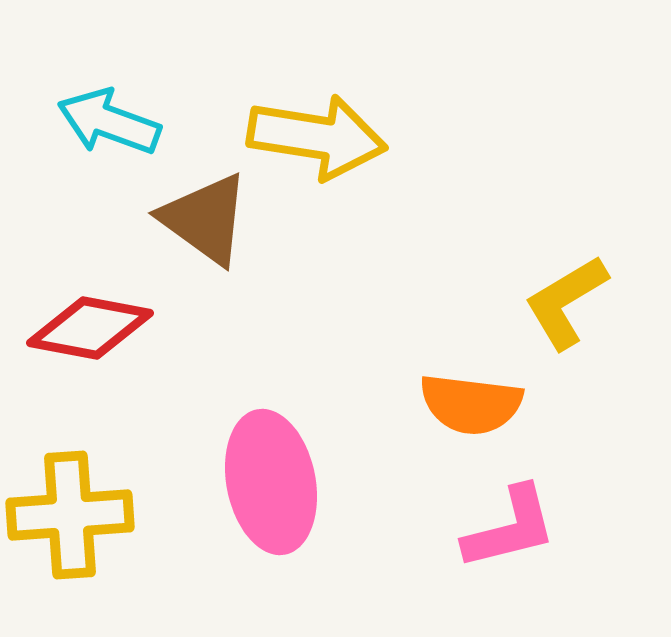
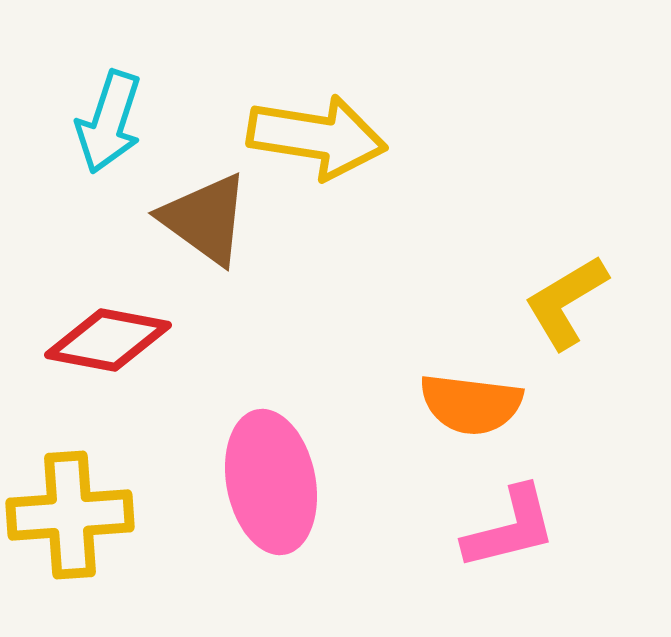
cyan arrow: rotated 92 degrees counterclockwise
red diamond: moved 18 px right, 12 px down
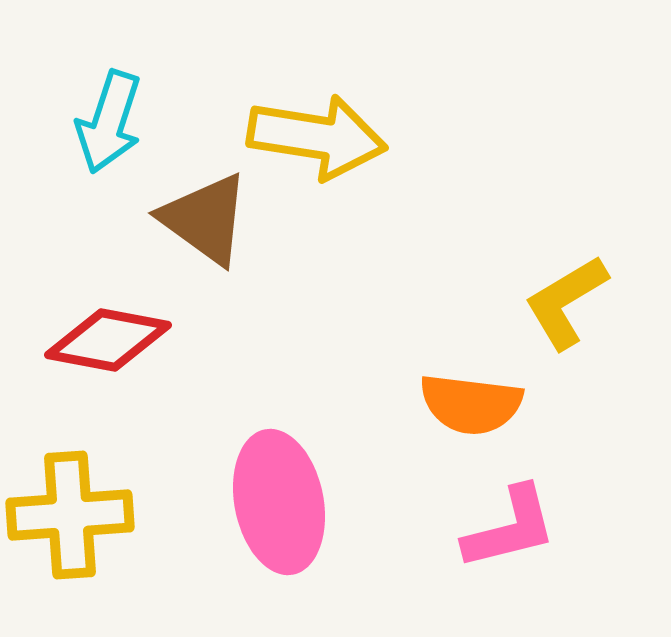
pink ellipse: moved 8 px right, 20 px down
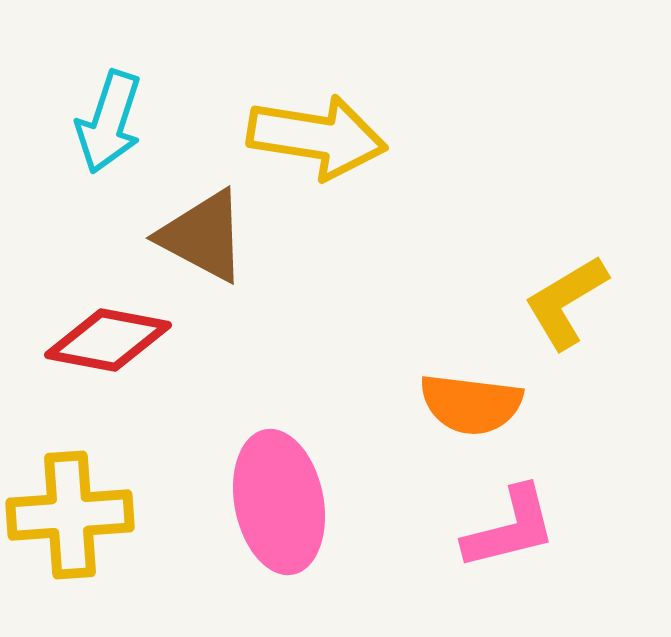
brown triangle: moved 2 px left, 17 px down; rotated 8 degrees counterclockwise
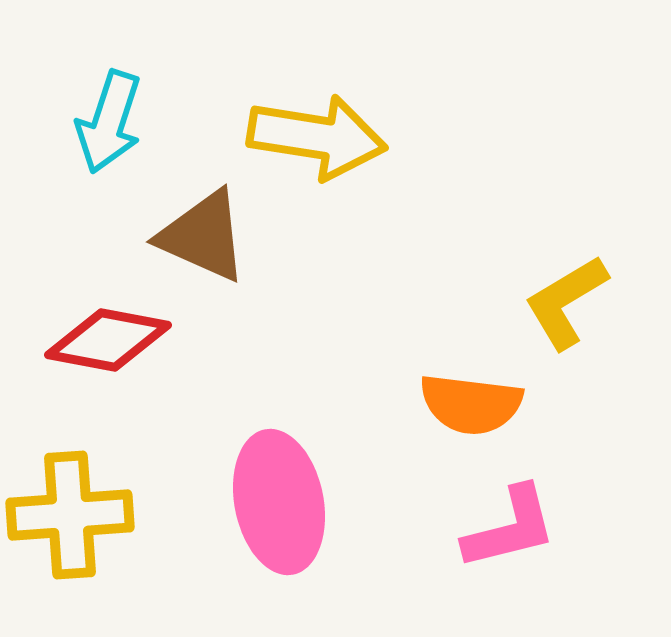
brown triangle: rotated 4 degrees counterclockwise
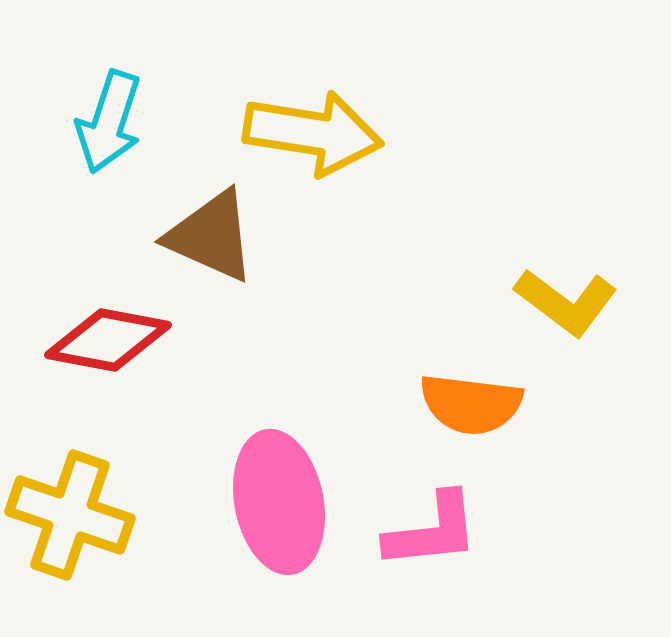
yellow arrow: moved 4 px left, 4 px up
brown triangle: moved 8 px right
yellow L-shape: rotated 112 degrees counterclockwise
yellow cross: rotated 23 degrees clockwise
pink L-shape: moved 78 px left, 3 px down; rotated 8 degrees clockwise
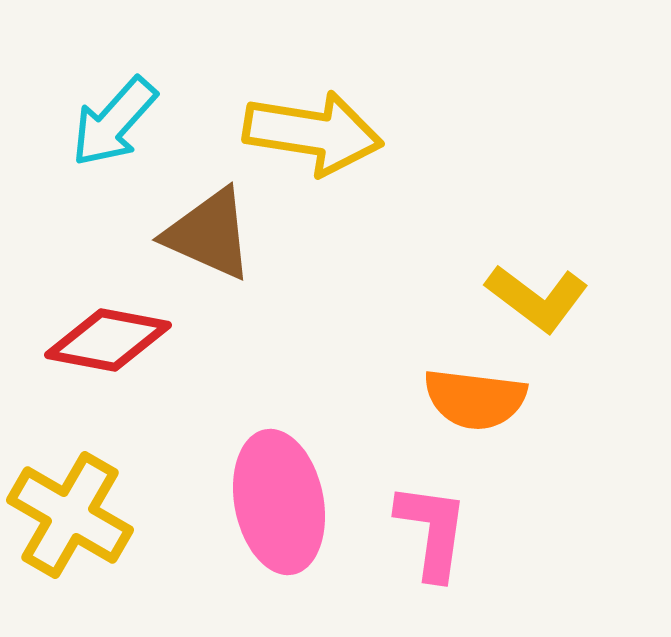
cyan arrow: moved 5 px right; rotated 24 degrees clockwise
brown triangle: moved 2 px left, 2 px up
yellow L-shape: moved 29 px left, 4 px up
orange semicircle: moved 4 px right, 5 px up
yellow cross: rotated 11 degrees clockwise
pink L-shape: rotated 76 degrees counterclockwise
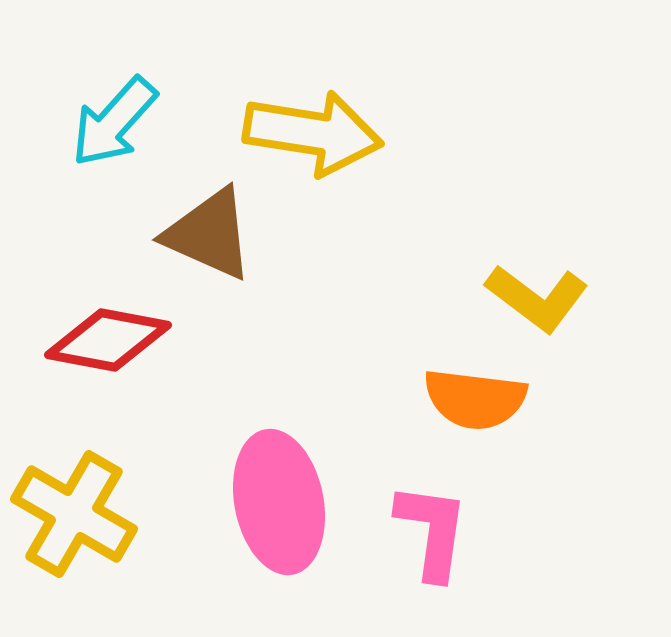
yellow cross: moved 4 px right, 1 px up
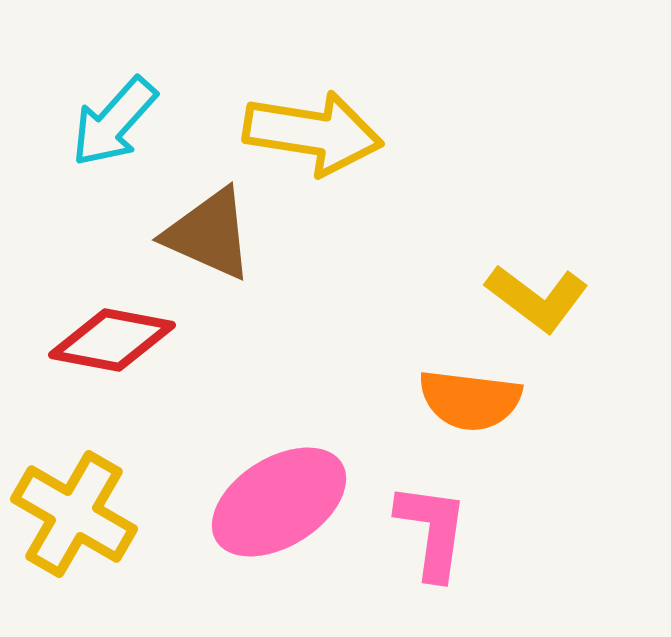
red diamond: moved 4 px right
orange semicircle: moved 5 px left, 1 px down
pink ellipse: rotated 69 degrees clockwise
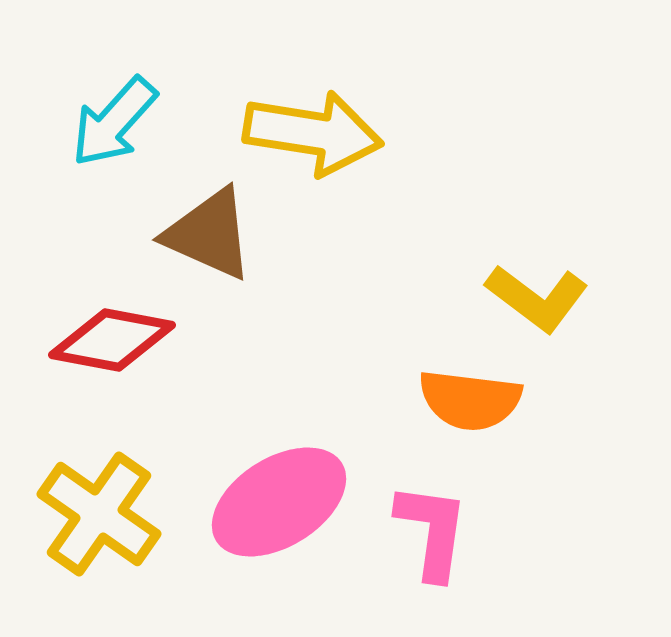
yellow cross: moved 25 px right; rotated 5 degrees clockwise
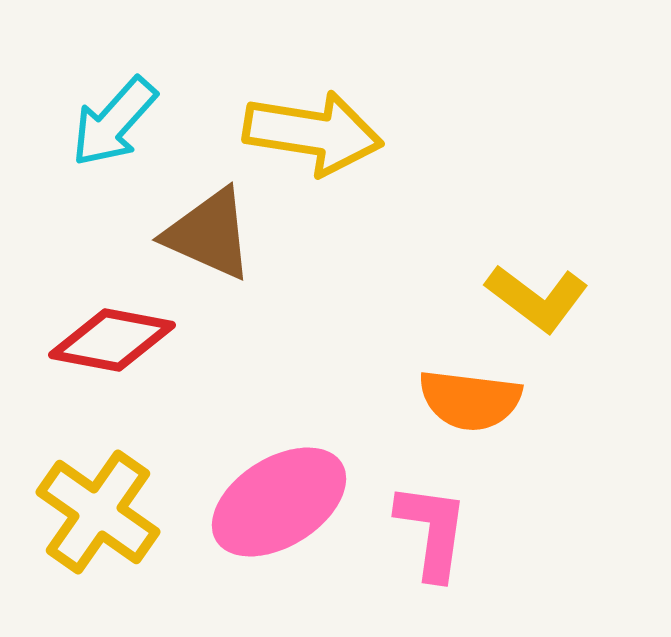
yellow cross: moved 1 px left, 2 px up
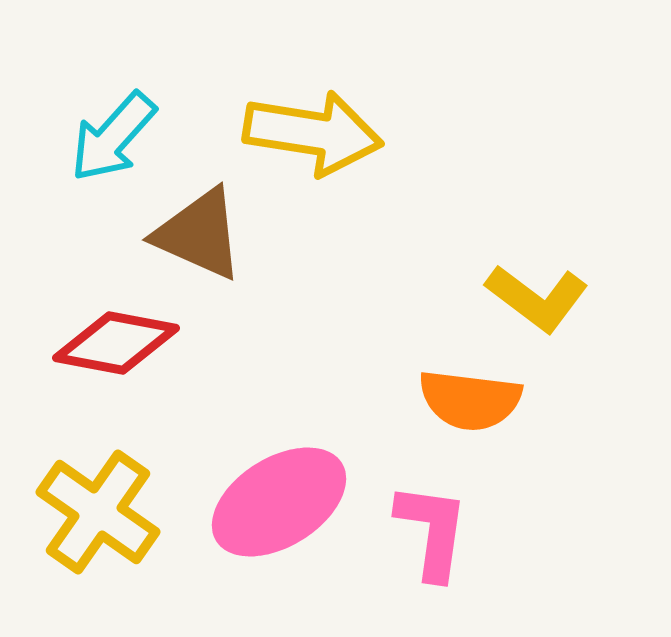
cyan arrow: moved 1 px left, 15 px down
brown triangle: moved 10 px left
red diamond: moved 4 px right, 3 px down
